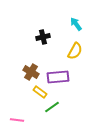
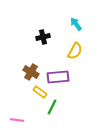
green line: rotated 28 degrees counterclockwise
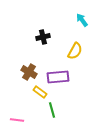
cyan arrow: moved 6 px right, 4 px up
brown cross: moved 2 px left
green line: moved 3 px down; rotated 42 degrees counterclockwise
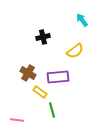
yellow semicircle: rotated 24 degrees clockwise
brown cross: moved 1 px left, 1 px down
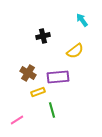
black cross: moved 1 px up
yellow rectangle: moved 2 px left; rotated 56 degrees counterclockwise
pink line: rotated 40 degrees counterclockwise
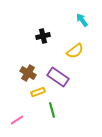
purple rectangle: rotated 40 degrees clockwise
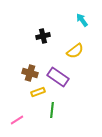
brown cross: moved 2 px right; rotated 14 degrees counterclockwise
green line: rotated 21 degrees clockwise
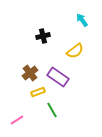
brown cross: rotated 35 degrees clockwise
green line: rotated 35 degrees counterclockwise
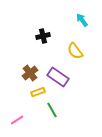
yellow semicircle: rotated 90 degrees clockwise
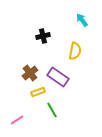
yellow semicircle: rotated 132 degrees counterclockwise
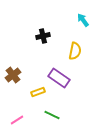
cyan arrow: moved 1 px right
brown cross: moved 17 px left, 2 px down
purple rectangle: moved 1 px right, 1 px down
green line: moved 5 px down; rotated 35 degrees counterclockwise
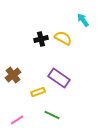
black cross: moved 2 px left, 3 px down
yellow semicircle: moved 12 px left, 13 px up; rotated 72 degrees counterclockwise
